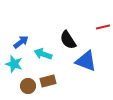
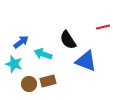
brown circle: moved 1 px right, 2 px up
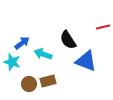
blue arrow: moved 1 px right, 1 px down
cyan star: moved 2 px left, 2 px up
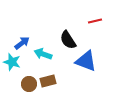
red line: moved 8 px left, 6 px up
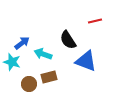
brown rectangle: moved 1 px right, 4 px up
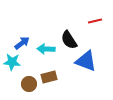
black semicircle: moved 1 px right
cyan arrow: moved 3 px right, 5 px up; rotated 18 degrees counterclockwise
cyan star: rotated 12 degrees counterclockwise
